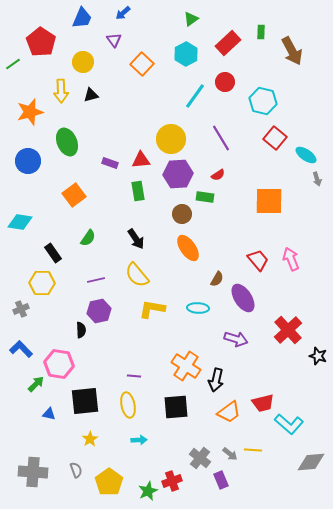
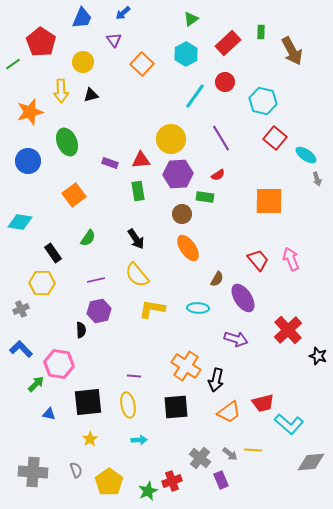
black square at (85, 401): moved 3 px right, 1 px down
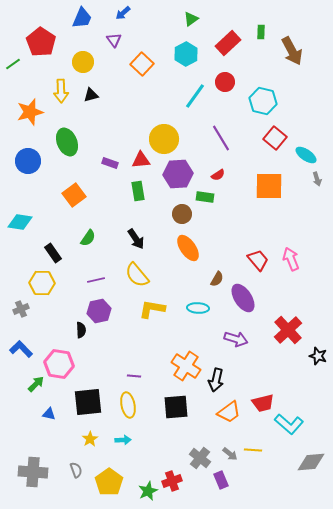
yellow circle at (171, 139): moved 7 px left
orange square at (269, 201): moved 15 px up
cyan arrow at (139, 440): moved 16 px left
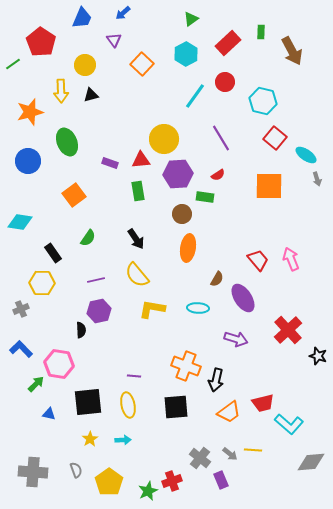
yellow circle at (83, 62): moved 2 px right, 3 px down
orange ellipse at (188, 248): rotated 44 degrees clockwise
orange cross at (186, 366): rotated 12 degrees counterclockwise
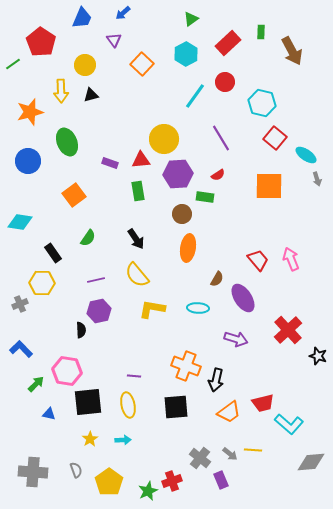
cyan hexagon at (263, 101): moved 1 px left, 2 px down
gray cross at (21, 309): moved 1 px left, 5 px up
pink hexagon at (59, 364): moved 8 px right, 7 px down
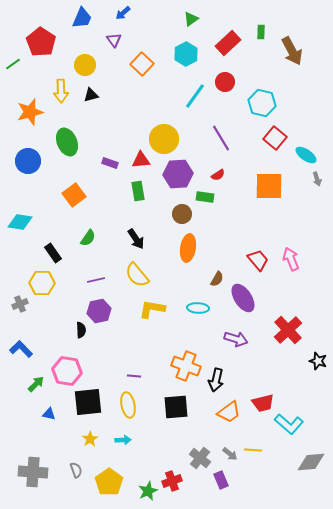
black star at (318, 356): moved 5 px down
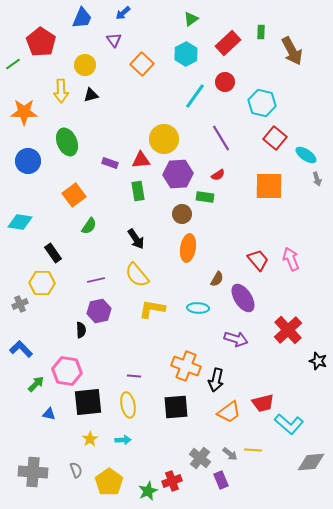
orange star at (30, 112): moved 6 px left; rotated 16 degrees clockwise
green semicircle at (88, 238): moved 1 px right, 12 px up
